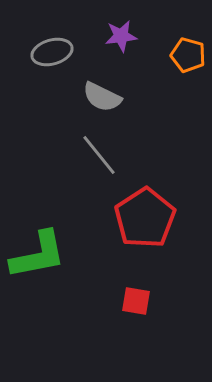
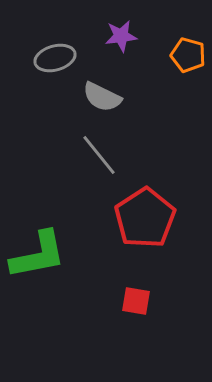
gray ellipse: moved 3 px right, 6 px down
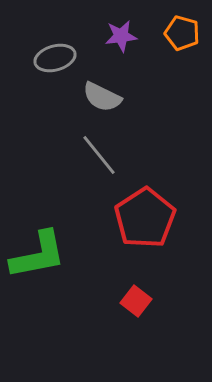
orange pentagon: moved 6 px left, 22 px up
red square: rotated 28 degrees clockwise
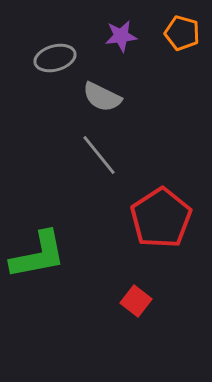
red pentagon: moved 16 px right
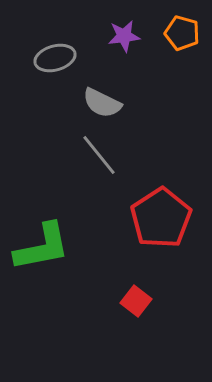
purple star: moved 3 px right
gray semicircle: moved 6 px down
green L-shape: moved 4 px right, 8 px up
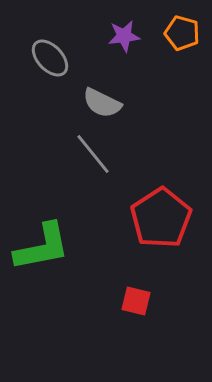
gray ellipse: moved 5 px left; rotated 63 degrees clockwise
gray line: moved 6 px left, 1 px up
red square: rotated 24 degrees counterclockwise
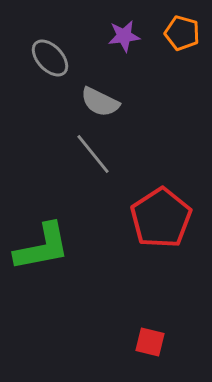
gray semicircle: moved 2 px left, 1 px up
red square: moved 14 px right, 41 px down
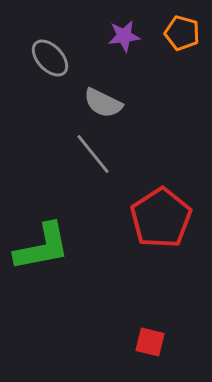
gray semicircle: moved 3 px right, 1 px down
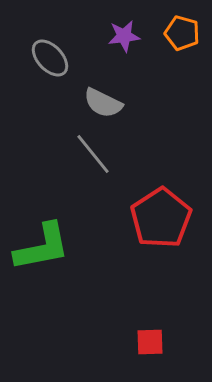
red square: rotated 16 degrees counterclockwise
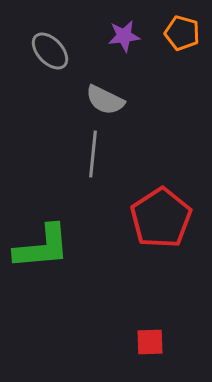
gray ellipse: moved 7 px up
gray semicircle: moved 2 px right, 3 px up
gray line: rotated 45 degrees clockwise
green L-shape: rotated 6 degrees clockwise
